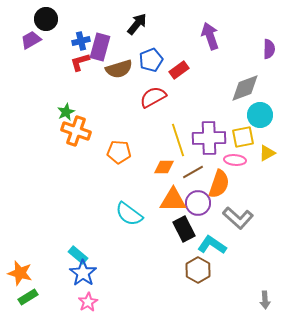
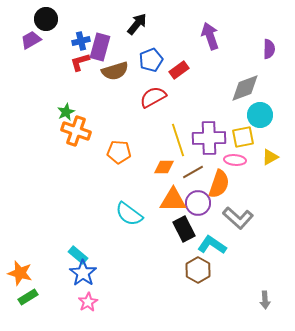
brown semicircle: moved 4 px left, 2 px down
yellow triangle: moved 3 px right, 4 px down
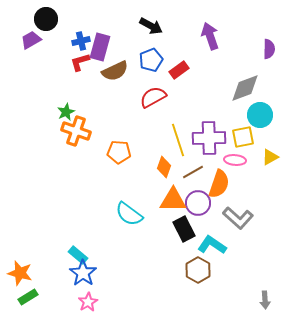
black arrow: moved 14 px right, 2 px down; rotated 80 degrees clockwise
brown semicircle: rotated 8 degrees counterclockwise
orange diamond: rotated 70 degrees counterclockwise
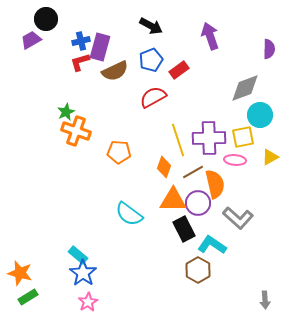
orange semicircle: moved 4 px left; rotated 32 degrees counterclockwise
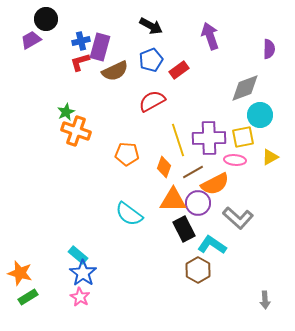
red semicircle: moved 1 px left, 4 px down
orange pentagon: moved 8 px right, 2 px down
orange semicircle: rotated 76 degrees clockwise
pink star: moved 8 px left, 5 px up; rotated 12 degrees counterclockwise
